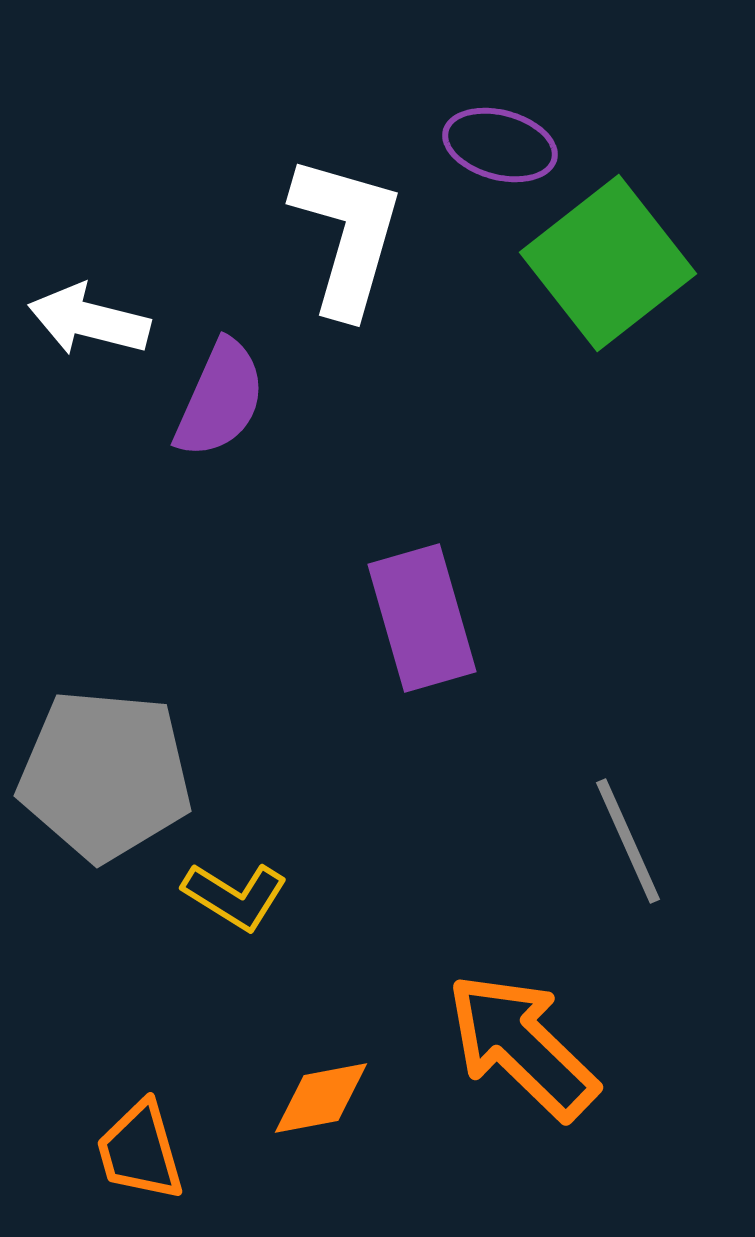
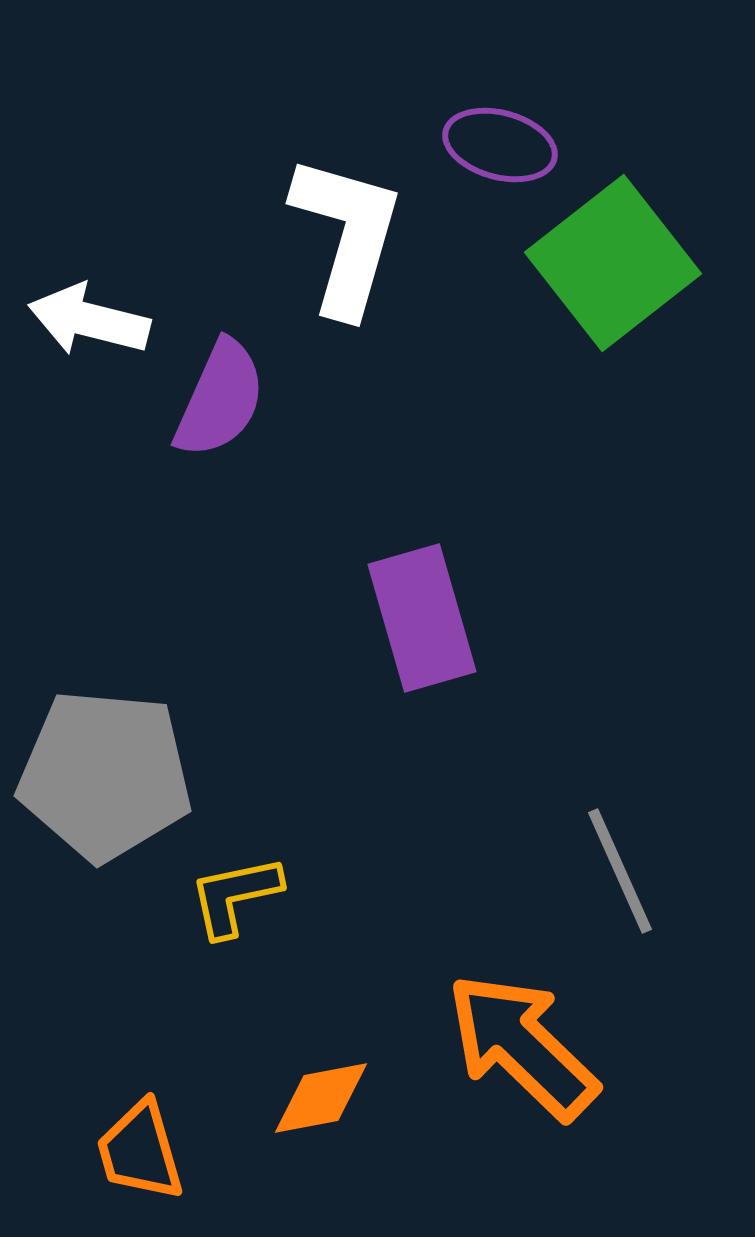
green square: moved 5 px right
gray line: moved 8 px left, 30 px down
yellow L-shape: rotated 136 degrees clockwise
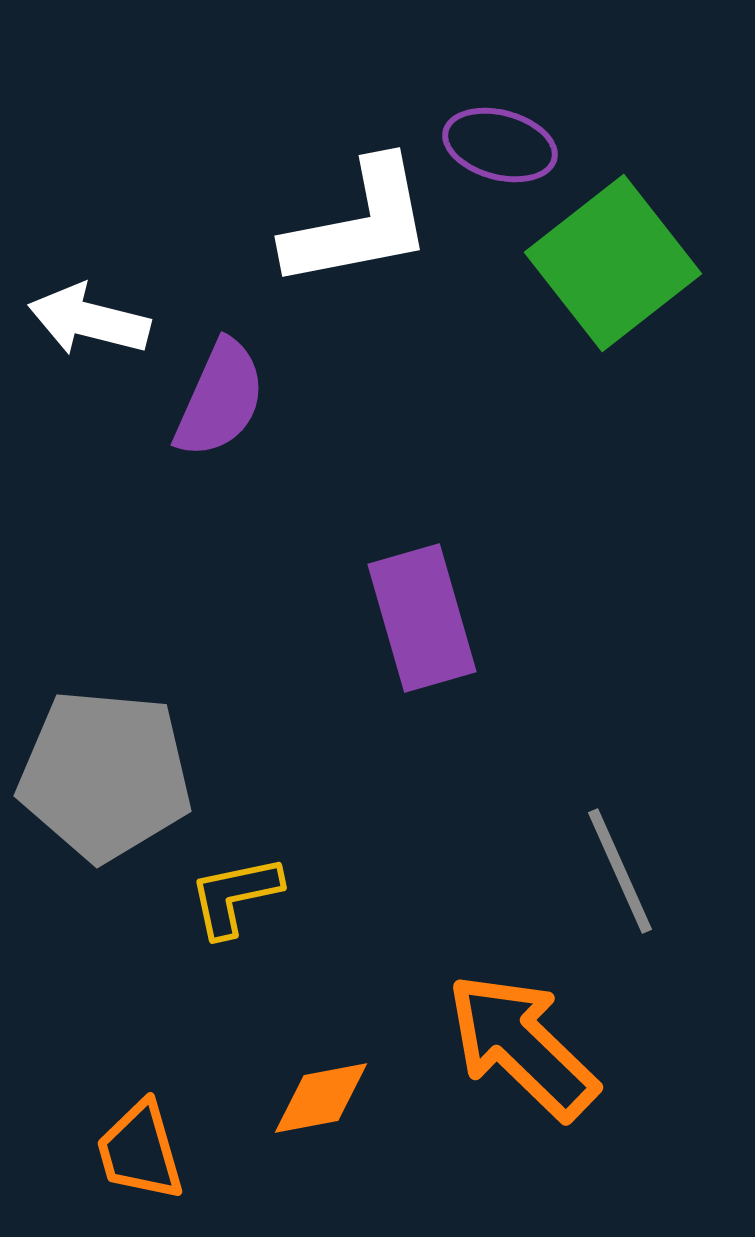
white L-shape: moved 12 px right, 11 px up; rotated 63 degrees clockwise
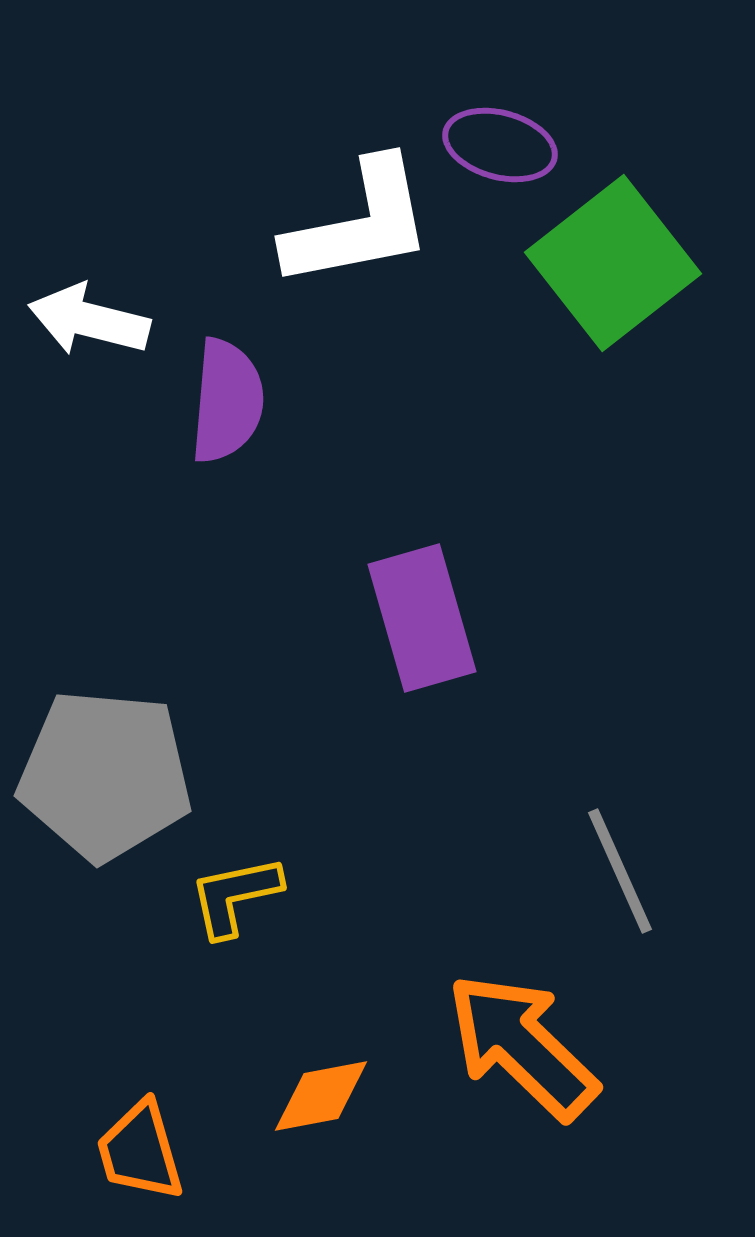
purple semicircle: moved 7 px right, 2 px down; rotated 19 degrees counterclockwise
orange diamond: moved 2 px up
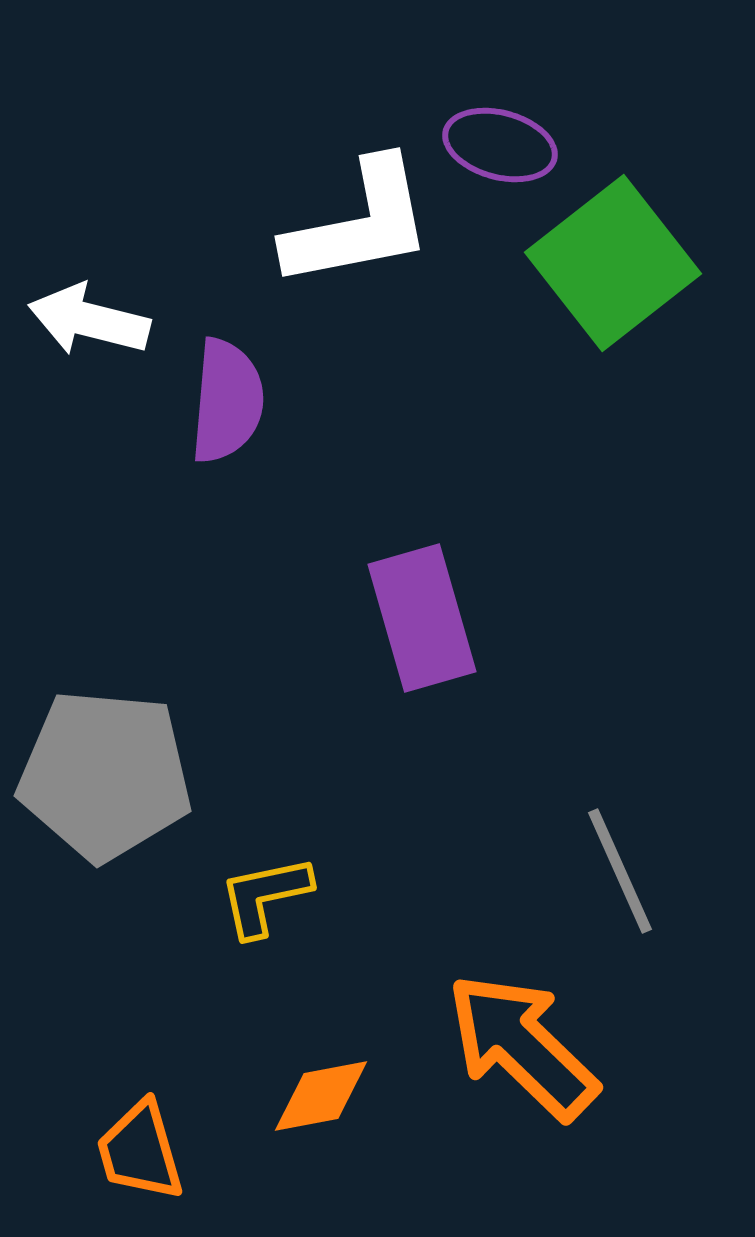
yellow L-shape: moved 30 px right
